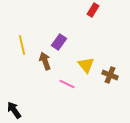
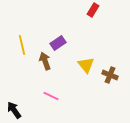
purple rectangle: moved 1 px left, 1 px down; rotated 21 degrees clockwise
pink line: moved 16 px left, 12 px down
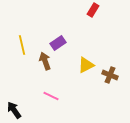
yellow triangle: rotated 42 degrees clockwise
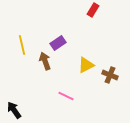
pink line: moved 15 px right
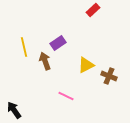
red rectangle: rotated 16 degrees clockwise
yellow line: moved 2 px right, 2 px down
brown cross: moved 1 px left, 1 px down
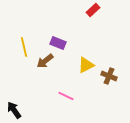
purple rectangle: rotated 56 degrees clockwise
brown arrow: rotated 108 degrees counterclockwise
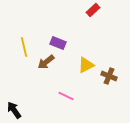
brown arrow: moved 1 px right, 1 px down
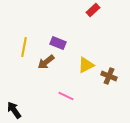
yellow line: rotated 24 degrees clockwise
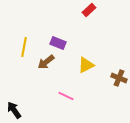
red rectangle: moved 4 px left
brown cross: moved 10 px right, 2 px down
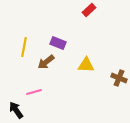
yellow triangle: rotated 30 degrees clockwise
pink line: moved 32 px left, 4 px up; rotated 42 degrees counterclockwise
black arrow: moved 2 px right
